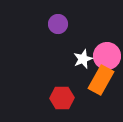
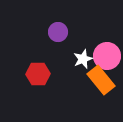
purple circle: moved 8 px down
orange rectangle: rotated 68 degrees counterclockwise
red hexagon: moved 24 px left, 24 px up
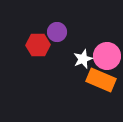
purple circle: moved 1 px left
red hexagon: moved 29 px up
orange rectangle: rotated 28 degrees counterclockwise
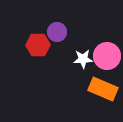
white star: rotated 18 degrees clockwise
orange rectangle: moved 2 px right, 9 px down
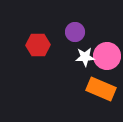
purple circle: moved 18 px right
white star: moved 2 px right, 2 px up
orange rectangle: moved 2 px left
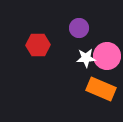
purple circle: moved 4 px right, 4 px up
white star: moved 1 px right, 1 px down
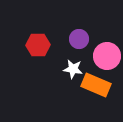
purple circle: moved 11 px down
white star: moved 13 px left, 11 px down; rotated 12 degrees clockwise
orange rectangle: moved 5 px left, 4 px up
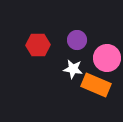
purple circle: moved 2 px left, 1 px down
pink circle: moved 2 px down
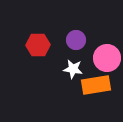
purple circle: moved 1 px left
orange rectangle: rotated 32 degrees counterclockwise
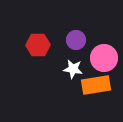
pink circle: moved 3 px left
